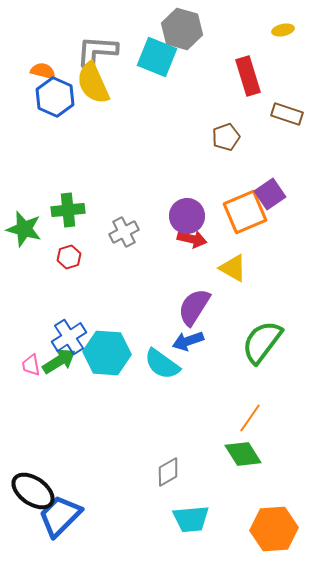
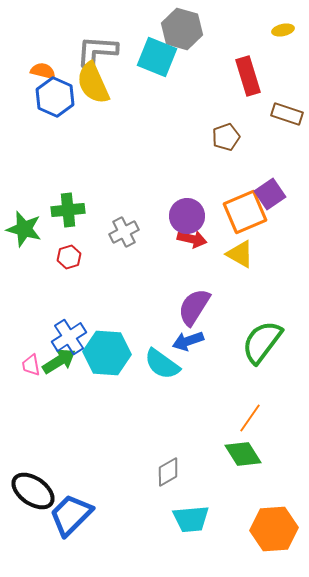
yellow triangle: moved 7 px right, 14 px up
blue trapezoid: moved 11 px right, 1 px up
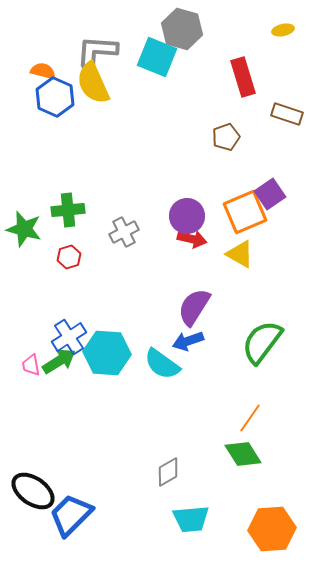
red rectangle: moved 5 px left, 1 px down
orange hexagon: moved 2 px left
